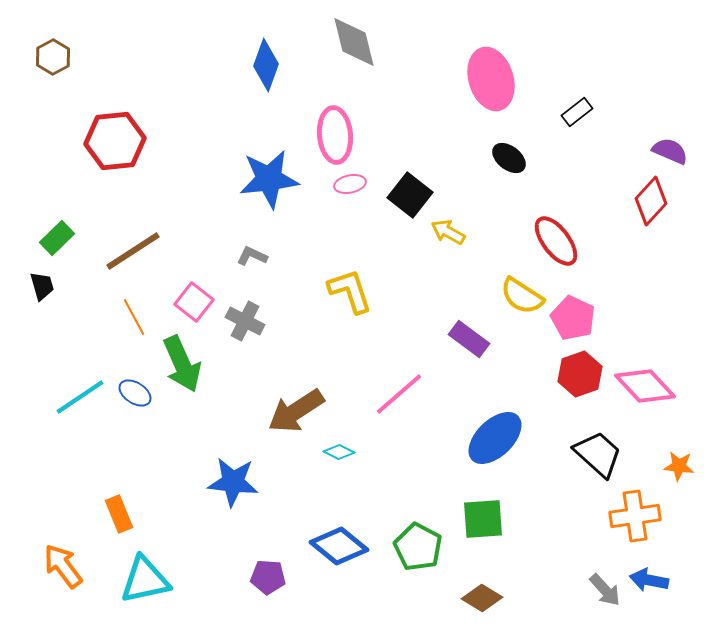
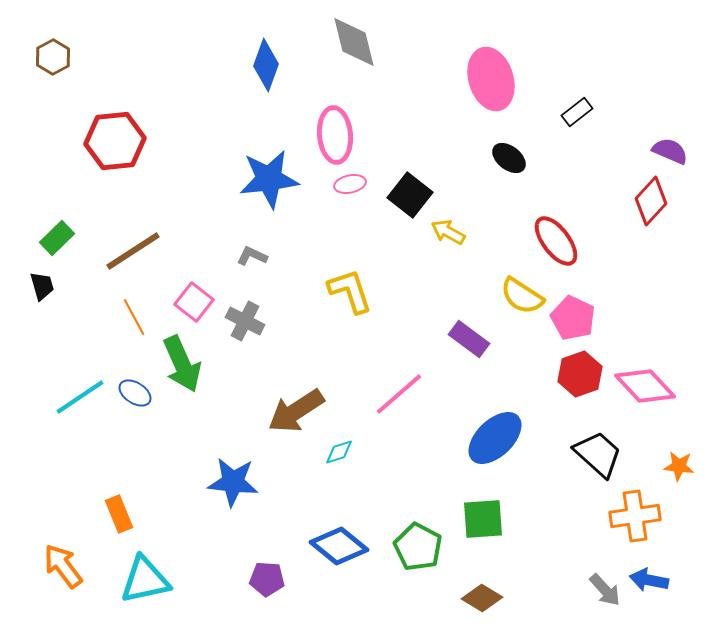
cyan diamond at (339, 452): rotated 44 degrees counterclockwise
purple pentagon at (268, 577): moved 1 px left, 2 px down
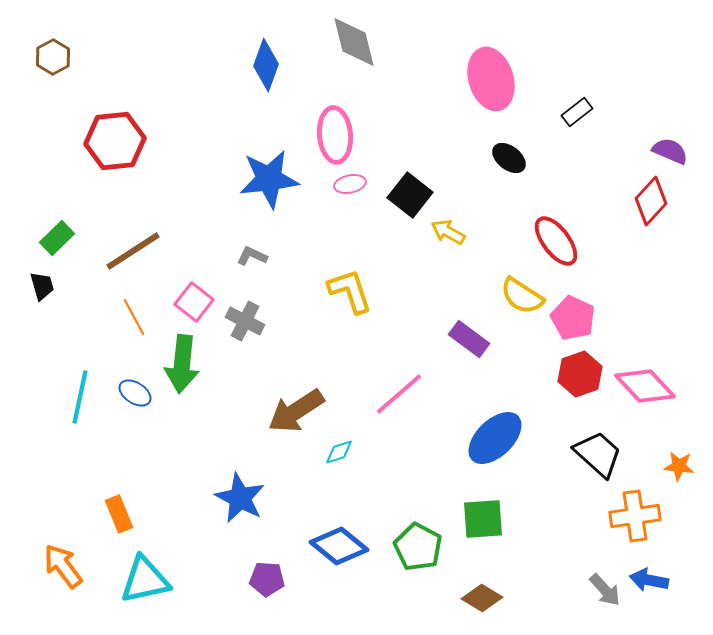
green arrow at (182, 364): rotated 30 degrees clockwise
cyan line at (80, 397): rotated 44 degrees counterclockwise
blue star at (233, 482): moved 7 px right, 16 px down; rotated 21 degrees clockwise
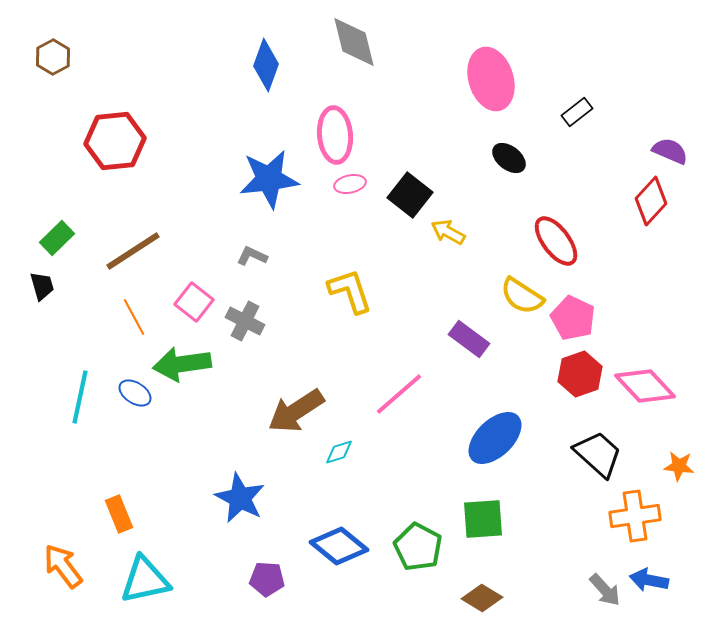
green arrow at (182, 364): rotated 76 degrees clockwise
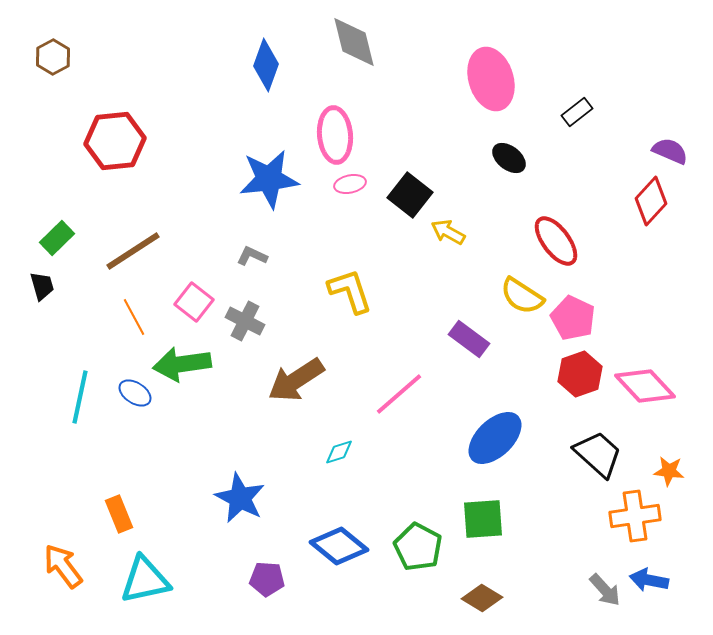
brown arrow at (296, 411): moved 31 px up
orange star at (679, 466): moved 10 px left, 5 px down
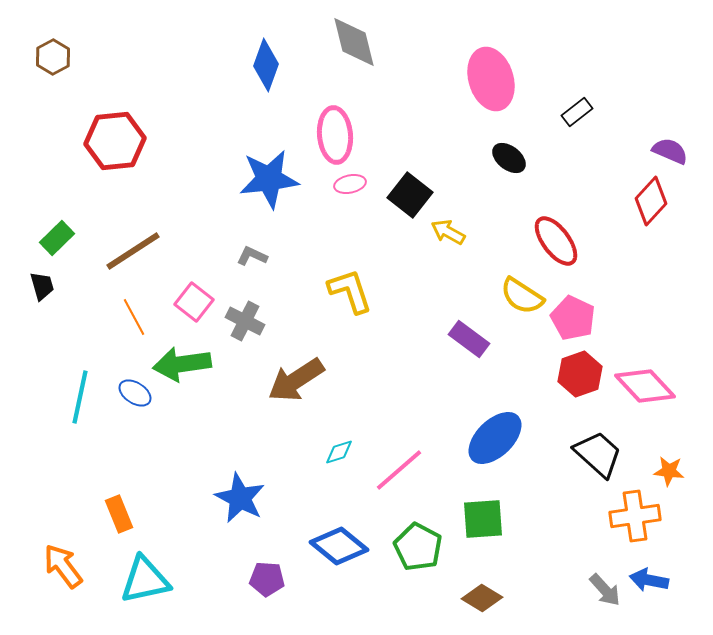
pink line at (399, 394): moved 76 px down
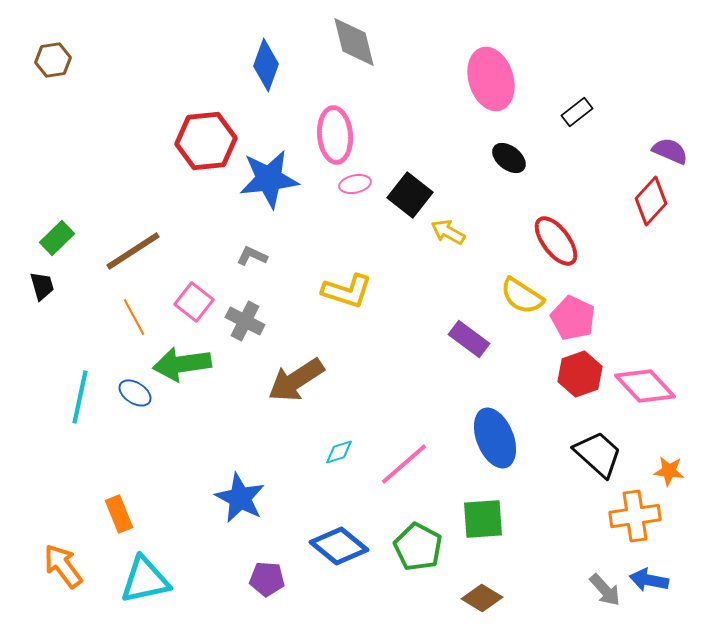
brown hexagon at (53, 57): moved 3 px down; rotated 20 degrees clockwise
red hexagon at (115, 141): moved 91 px right
pink ellipse at (350, 184): moved 5 px right
yellow L-shape at (350, 291): moved 3 px left; rotated 126 degrees clockwise
blue ellipse at (495, 438): rotated 68 degrees counterclockwise
pink line at (399, 470): moved 5 px right, 6 px up
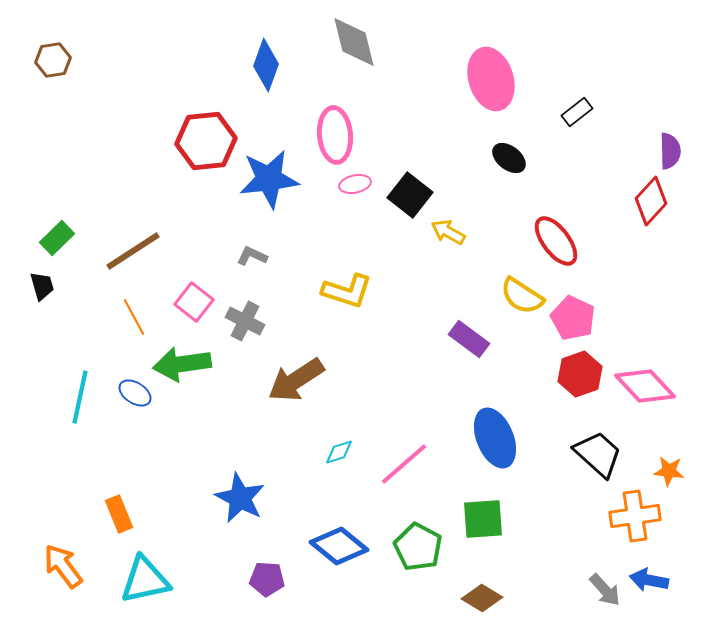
purple semicircle at (670, 151): rotated 66 degrees clockwise
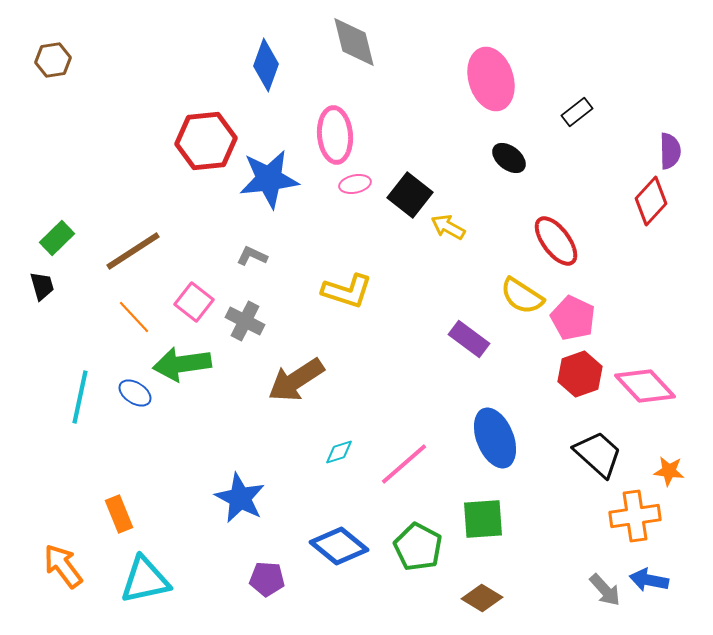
yellow arrow at (448, 232): moved 5 px up
orange line at (134, 317): rotated 15 degrees counterclockwise
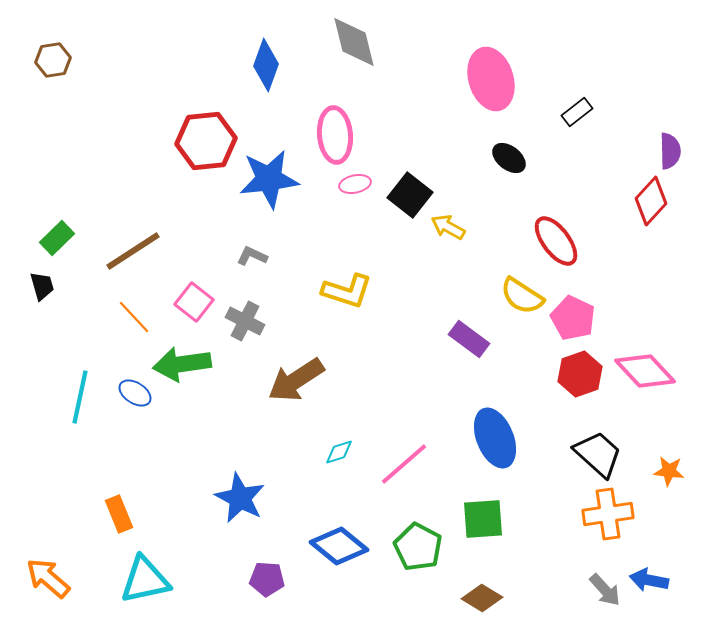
pink diamond at (645, 386): moved 15 px up
orange cross at (635, 516): moved 27 px left, 2 px up
orange arrow at (63, 566): moved 15 px left, 12 px down; rotated 12 degrees counterclockwise
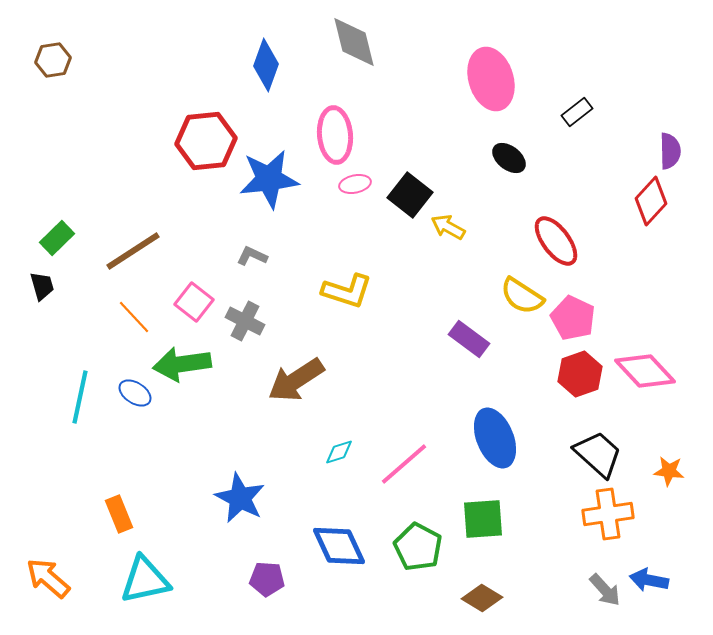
blue diamond at (339, 546): rotated 26 degrees clockwise
